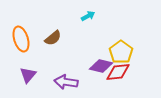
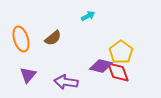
red diamond: rotated 75 degrees clockwise
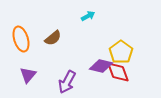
purple arrow: moved 1 px right; rotated 70 degrees counterclockwise
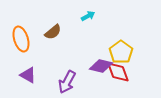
brown semicircle: moved 6 px up
purple triangle: rotated 42 degrees counterclockwise
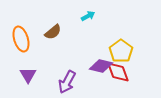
yellow pentagon: moved 1 px up
purple triangle: rotated 30 degrees clockwise
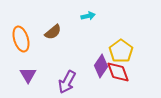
cyan arrow: rotated 16 degrees clockwise
purple diamond: rotated 70 degrees counterclockwise
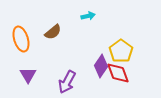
red diamond: moved 1 px down
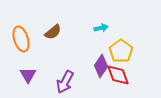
cyan arrow: moved 13 px right, 12 px down
red diamond: moved 2 px down
purple arrow: moved 2 px left
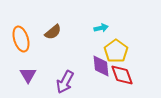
yellow pentagon: moved 5 px left
purple diamond: rotated 40 degrees counterclockwise
red diamond: moved 4 px right
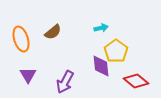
red diamond: moved 14 px right, 6 px down; rotated 30 degrees counterclockwise
